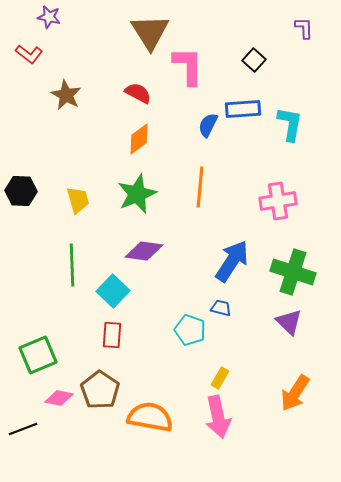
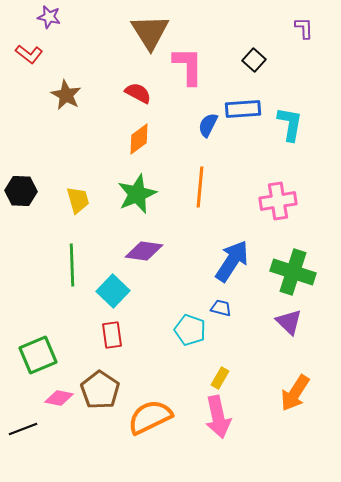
red rectangle: rotated 12 degrees counterclockwise
orange semicircle: rotated 36 degrees counterclockwise
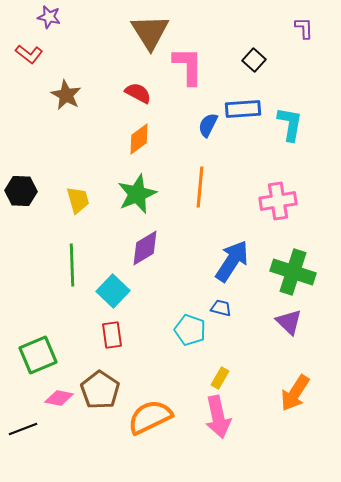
purple diamond: moved 1 px right, 3 px up; rotated 39 degrees counterclockwise
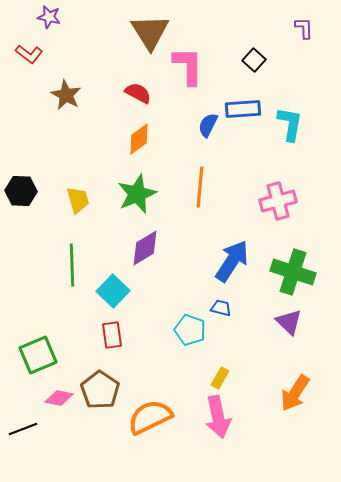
pink cross: rotated 6 degrees counterclockwise
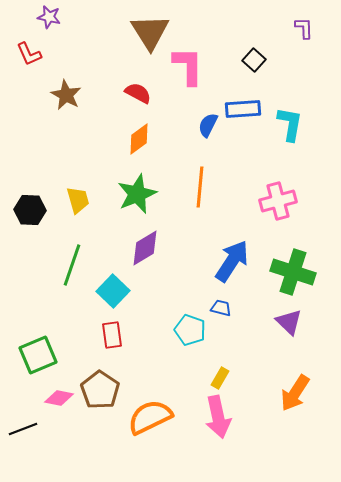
red L-shape: rotated 28 degrees clockwise
black hexagon: moved 9 px right, 19 px down
green line: rotated 21 degrees clockwise
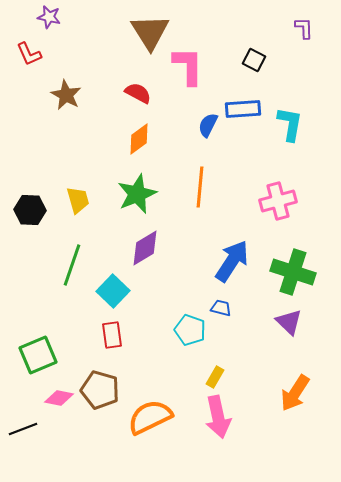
black square: rotated 15 degrees counterclockwise
yellow rectangle: moved 5 px left, 1 px up
brown pentagon: rotated 18 degrees counterclockwise
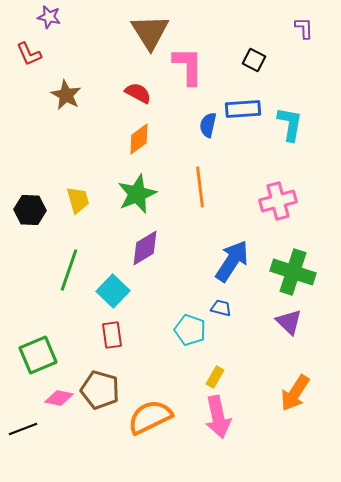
blue semicircle: rotated 15 degrees counterclockwise
orange line: rotated 12 degrees counterclockwise
green line: moved 3 px left, 5 px down
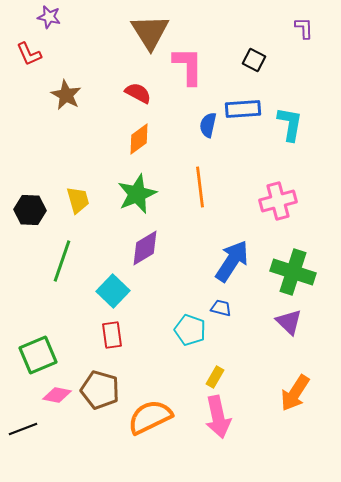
green line: moved 7 px left, 9 px up
pink diamond: moved 2 px left, 3 px up
